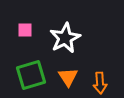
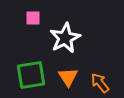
pink square: moved 8 px right, 12 px up
green square: rotated 8 degrees clockwise
orange arrow: rotated 145 degrees clockwise
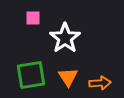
white star: rotated 8 degrees counterclockwise
orange arrow: rotated 125 degrees clockwise
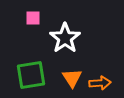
orange triangle: moved 4 px right, 1 px down
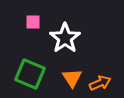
pink square: moved 4 px down
green square: moved 1 px left, 1 px up; rotated 32 degrees clockwise
orange arrow: rotated 20 degrees counterclockwise
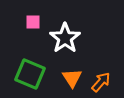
orange arrow: moved 1 px right, 1 px up; rotated 25 degrees counterclockwise
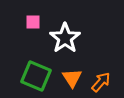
green square: moved 6 px right, 2 px down
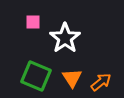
orange arrow: rotated 10 degrees clockwise
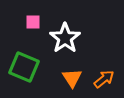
green square: moved 12 px left, 9 px up
orange arrow: moved 3 px right, 3 px up
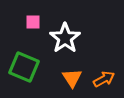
orange arrow: rotated 10 degrees clockwise
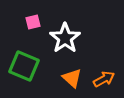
pink square: rotated 14 degrees counterclockwise
green square: moved 1 px up
orange triangle: rotated 15 degrees counterclockwise
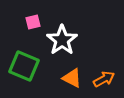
white star: moved 3 px left, 2 px down
orange triangle: rotated 15 degrees counterclockwise
